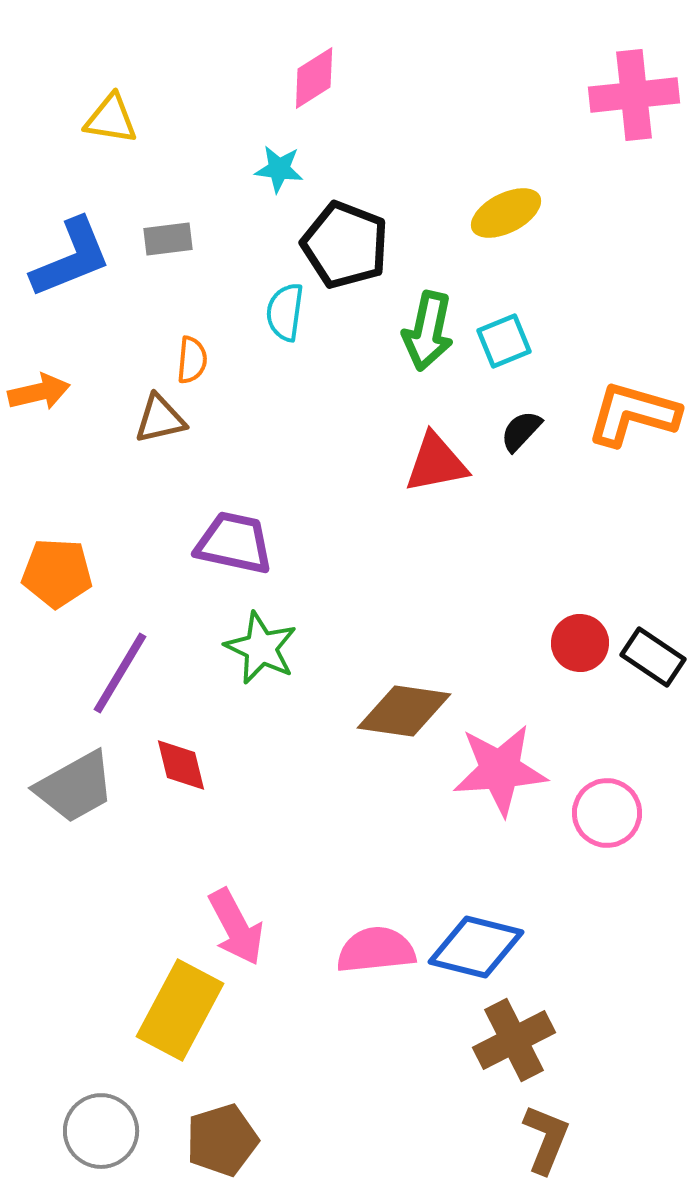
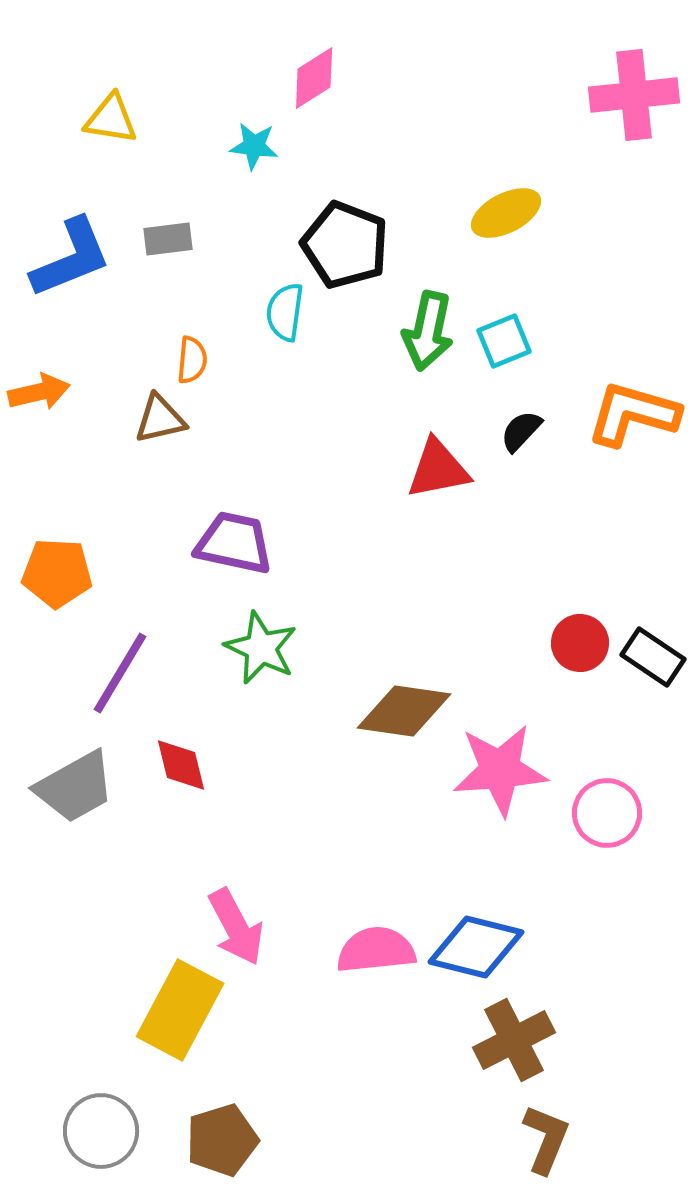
cyan star: moved 25 px left, 23 px up
red triangle: moved 2 px right, 6 px down
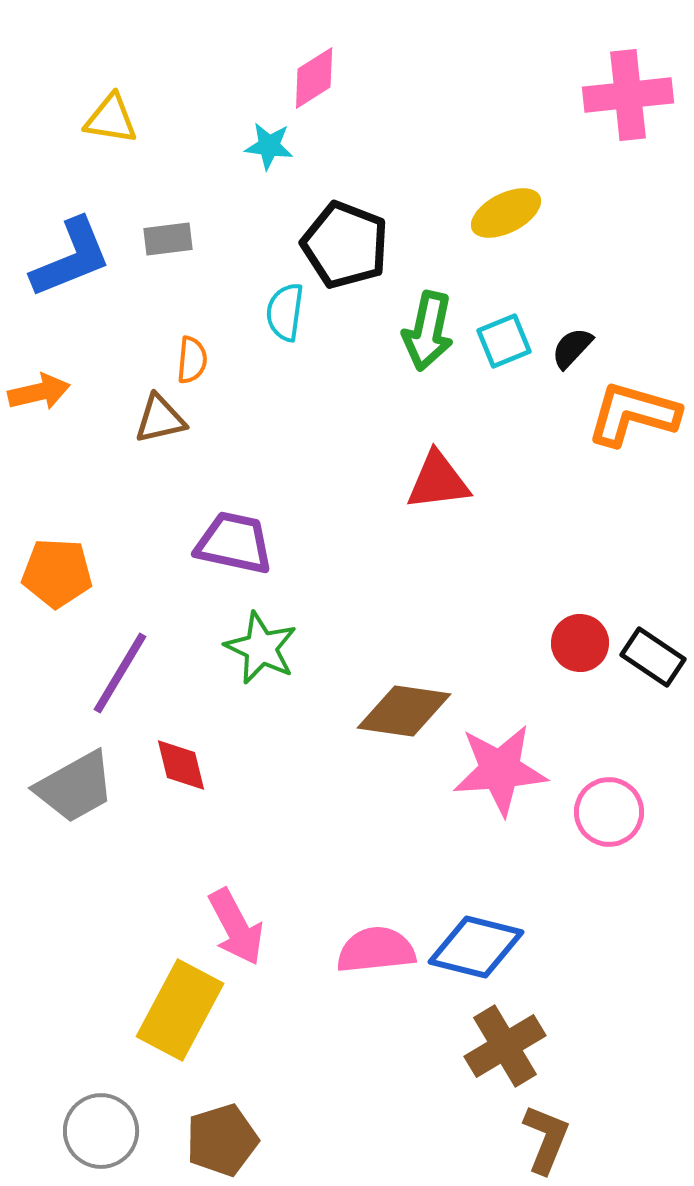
pink cross: moved 6 px left
cyan star: moved 15 px right
black semicircle: moved 51 px right, 83 px up
red triangle: moved 12 px down; rotated 4 degrees clockwise
pink circle: moved 2 px right, 1 px up
brown cross: moved 9 px left, 6 px down; rotated 4 degrees counterclockwise
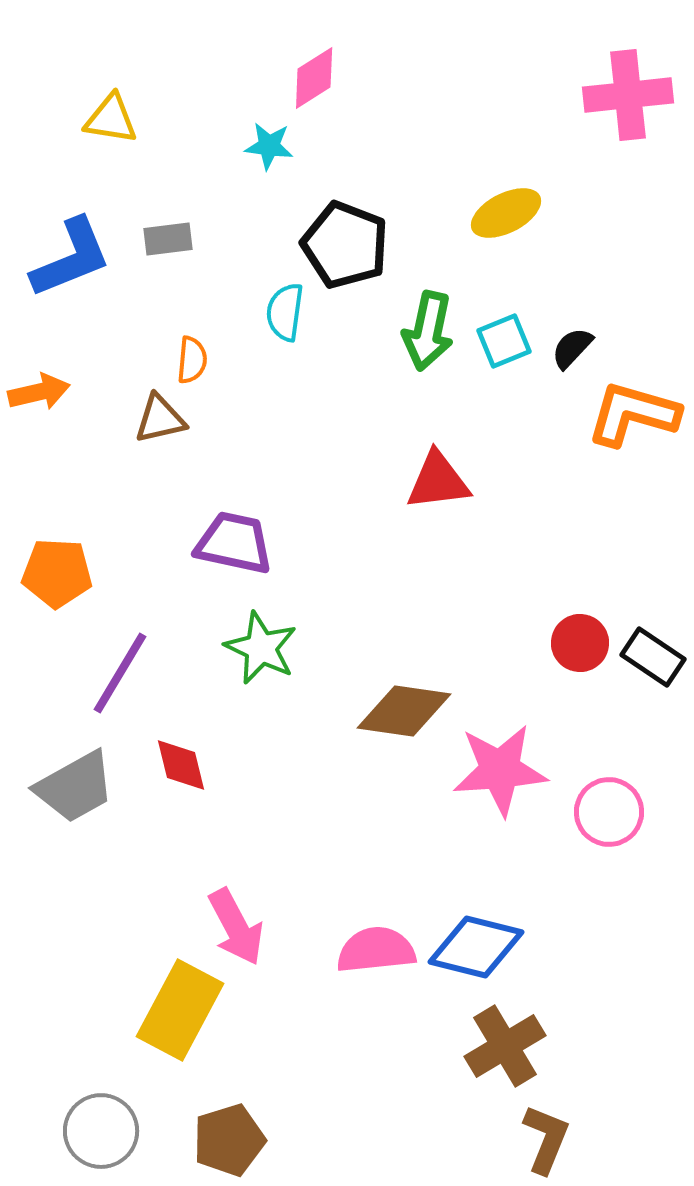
brown pentagon: moved 7 px right
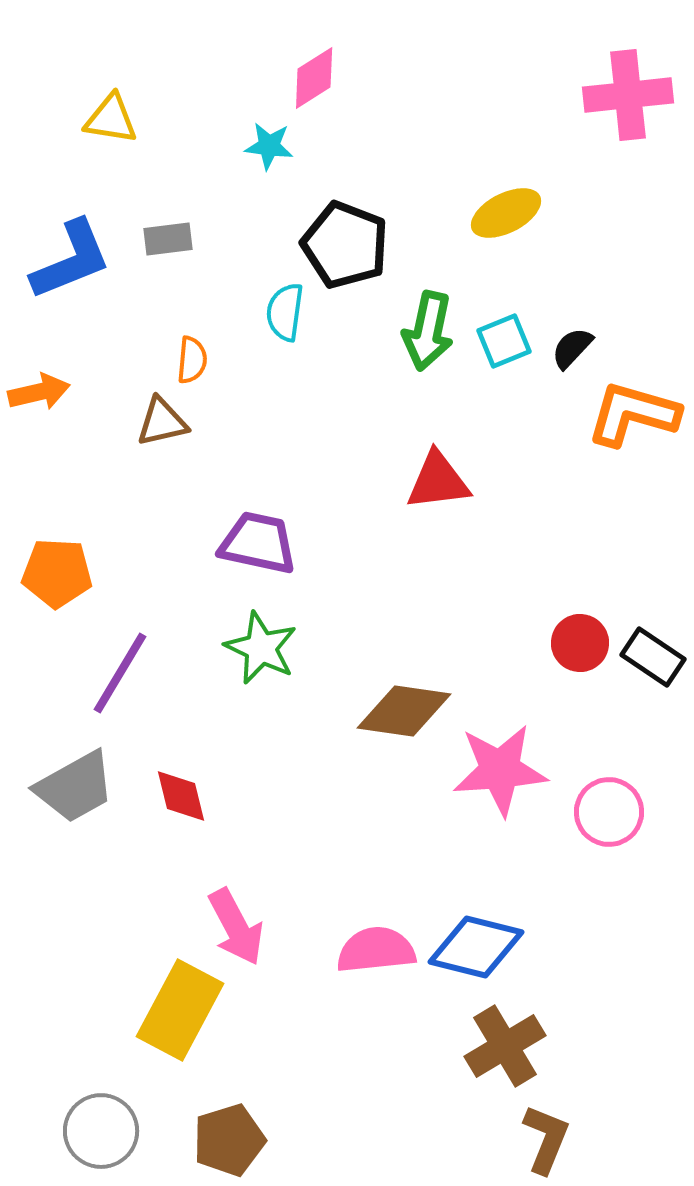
blue L-shape: moved 2 px down
brown triangle: moved 2 px right, 3 px down
purple trapezoid: moved 24 px right
red diamond: moved 31 px down
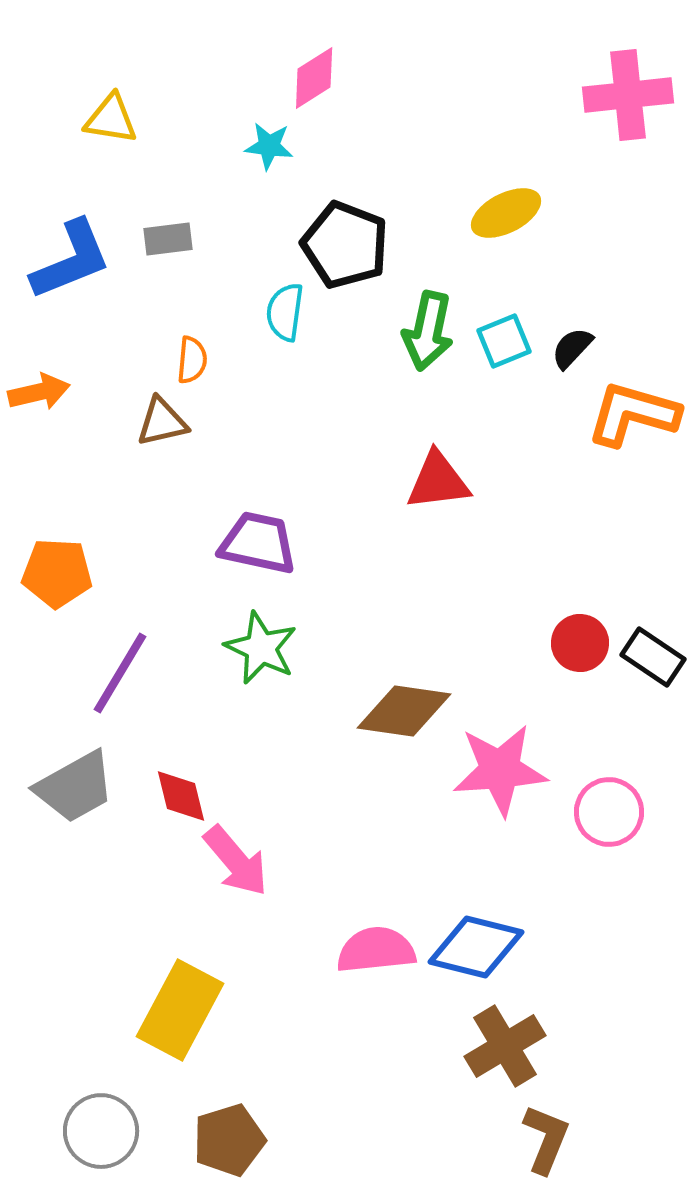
pink arrow: moved 66 px up; rotated 12 degrees counterclockwise
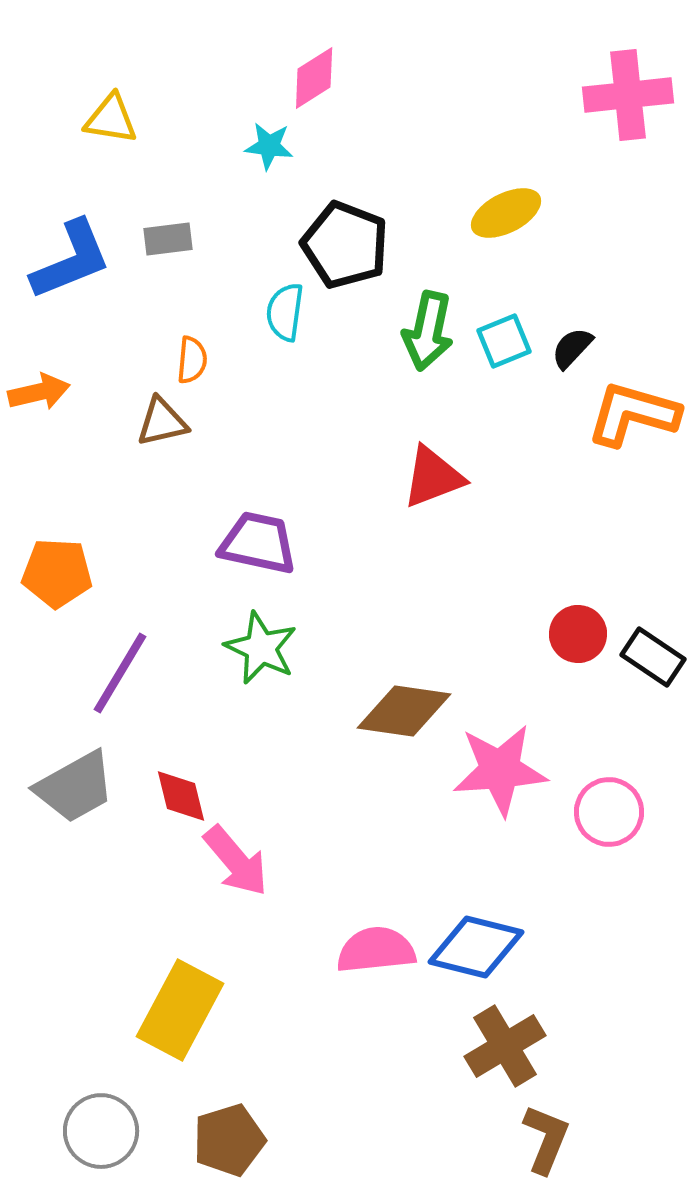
red triangle: moved 5 px left, 4 px up; rotated 14 degrees counterclockwise
red circle: moved 2 px left, 9 px up
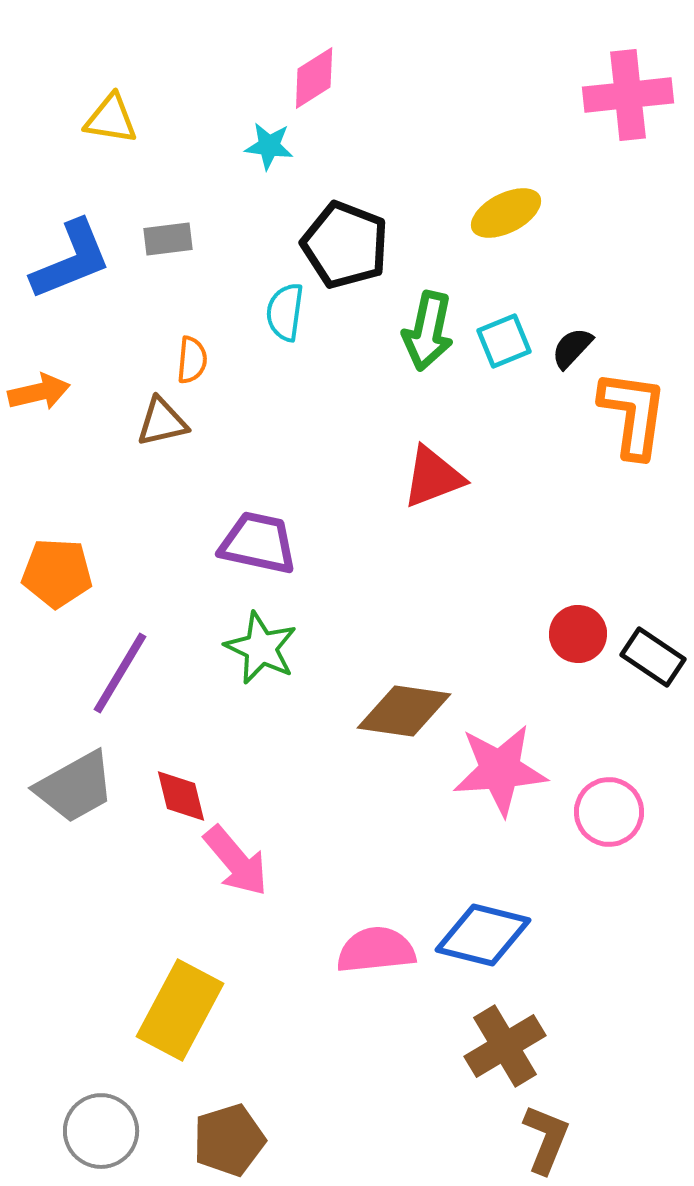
orange L-shape: rotated 82 degrees clockwise
blue diamond: moved 7 px right, 12 px up
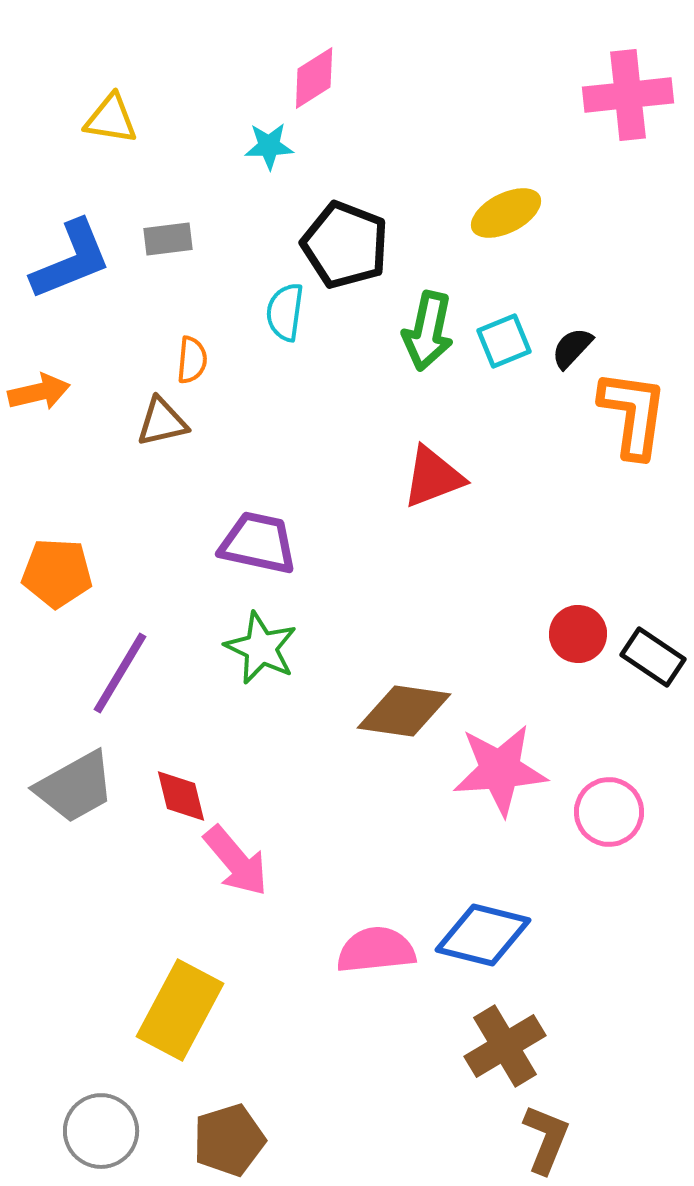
cyan star: rotated 9 degrees counterclockwise
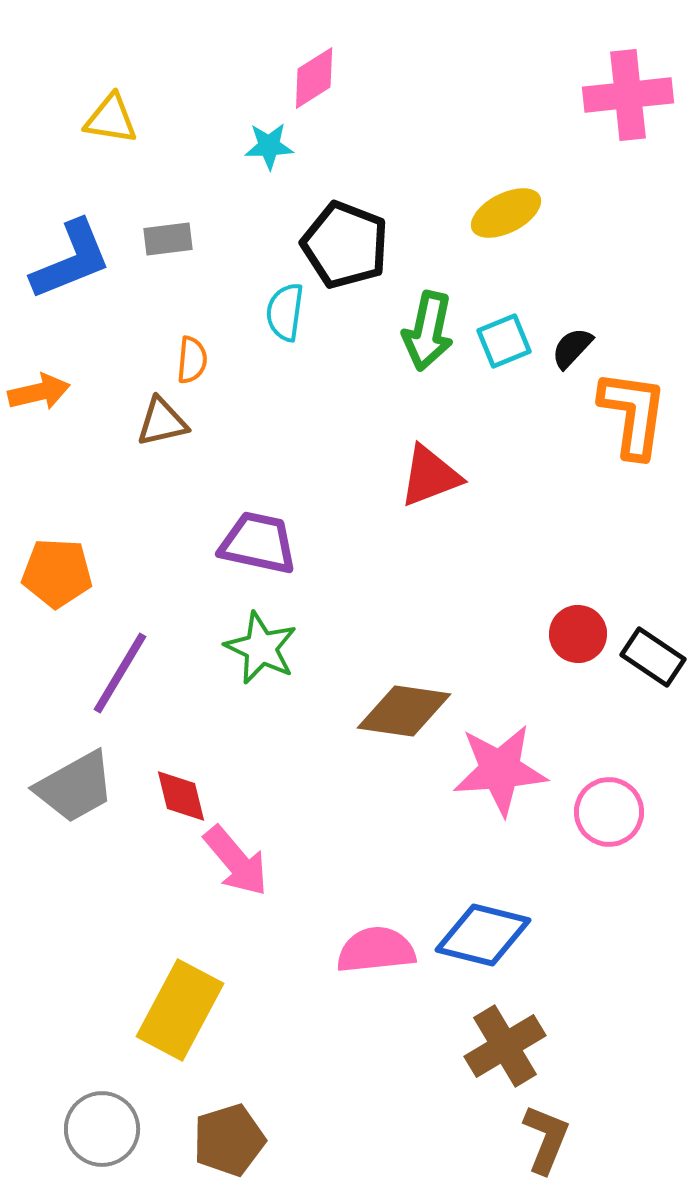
red triangle: moved 3 px left, 1 px up
gray circle: moved 1 px right, 2 px up
